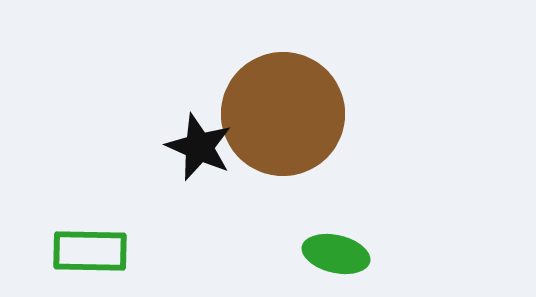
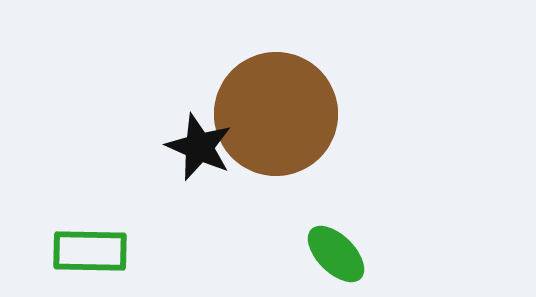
brown circle: moved 7 px left
green ellipse: rotated 32 degrees clockwise
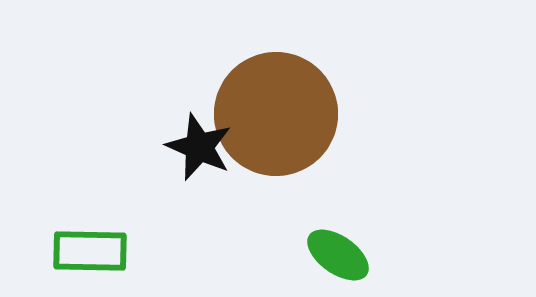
green ellipse: moved 2 px right, 1 px down; rotated 10 degrees counterclockwise
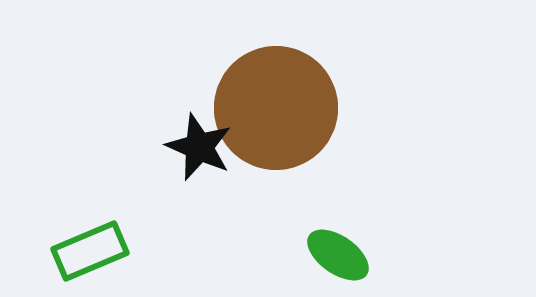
brown circle: moved 6 px up
green rectangle: rotated 24 degrees counterclockwise
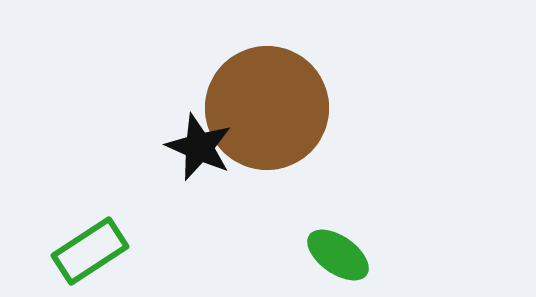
brown circle: moved 9 px left
green rectangle: rotated 10 degrees counterclockwise
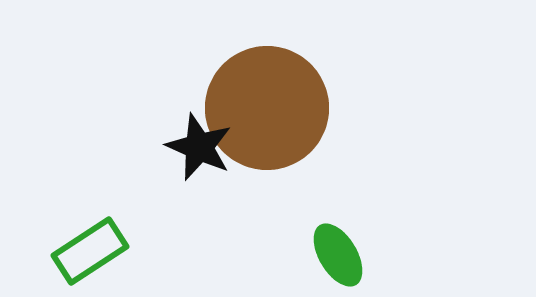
green ellipse: rotated 24 degrees clockwise
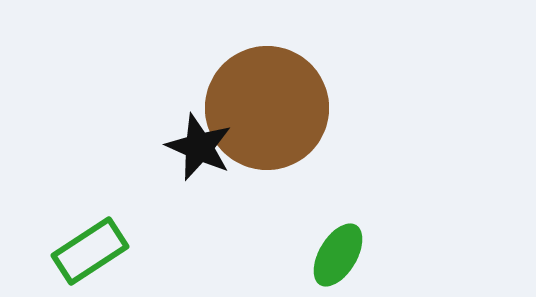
green ellipse: rotated 62 degrees clockwise
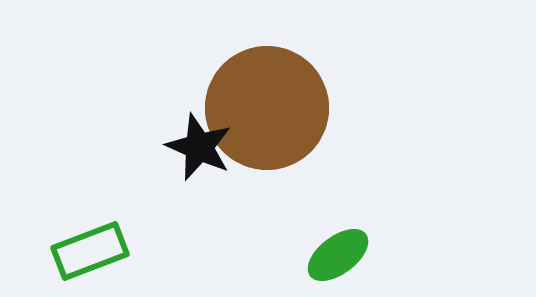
green rectangle: rotated 12 degrees clockwise
green ellipse: rotated 22 degrees clockwise
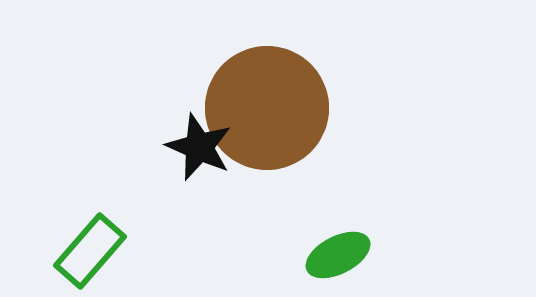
green rectangle: rotated 28 degrees counterclockwise
green ellipse: rotated 10 degrees clockwise
